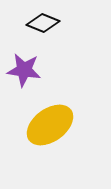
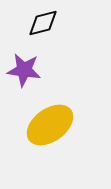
black diamond: rotated 36 degrees counterclockwise
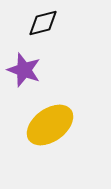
purple star: rotated 12 degrees clockwise
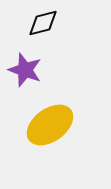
purple star: moved 1 px right
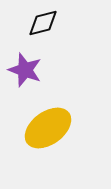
yellow ellipse: moved 2 px left, 3 px down
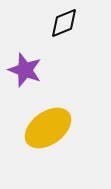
black diamond: moved 21 px right; rotated 8 degrees counterclockwise
